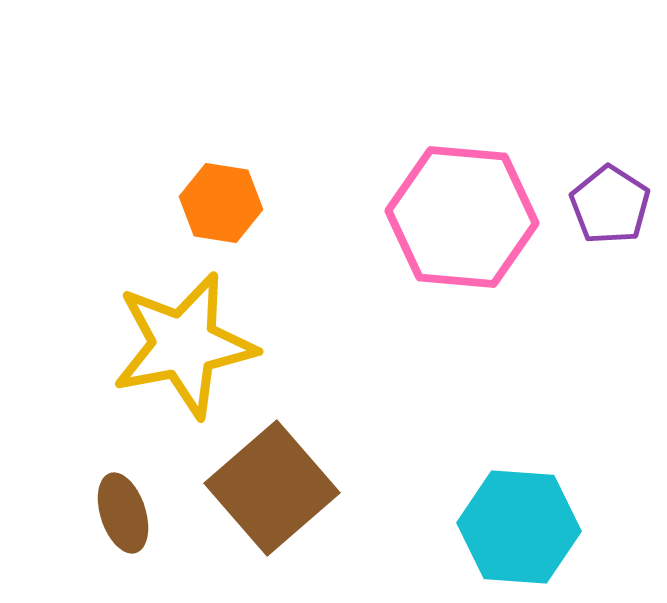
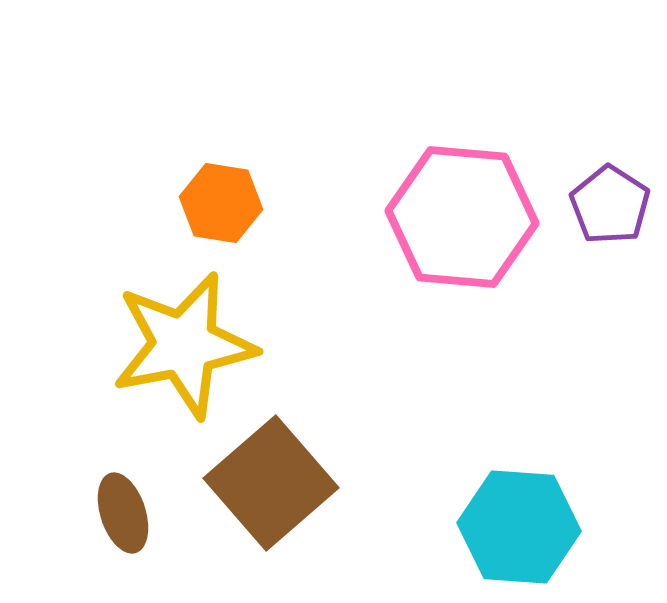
brown square: moved 1 px left, 5 px up
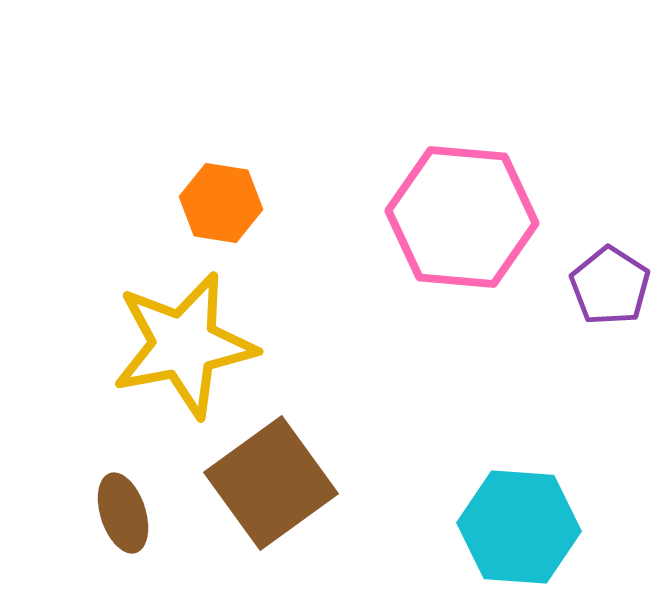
purple pentagon: moved 81 px down
brown square: rotated 5 degrees clockwise
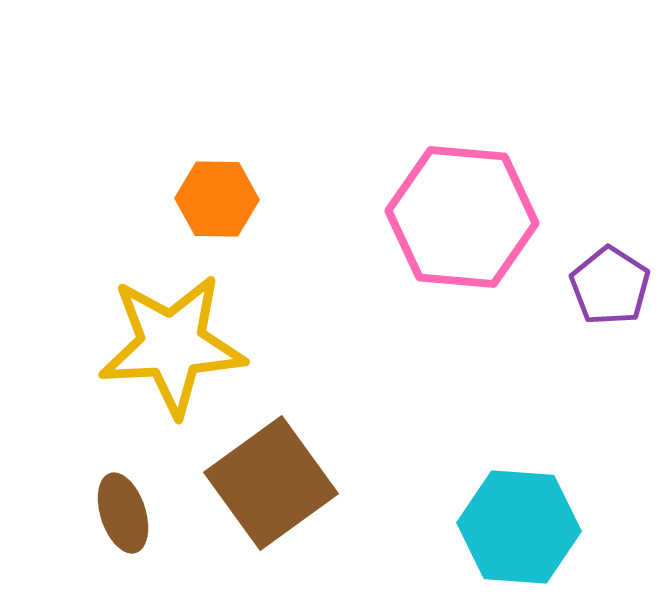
orange hexagon: moved 4 px left, 4 px up; rotated 8 degrees counterclockwise
yellow star: moved 12 px left; rotated 8 degrees clockwise
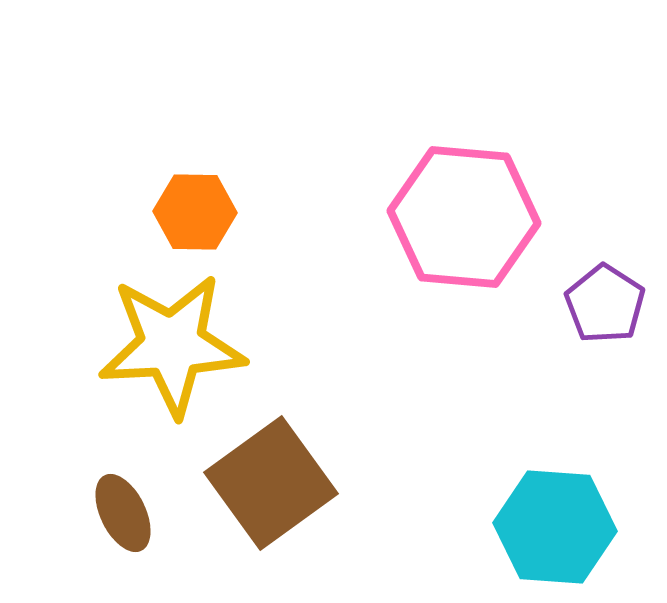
orange hexagon: moved 22 px left, 13 px down
pink hexagon: moved 2 px right
purple pentagon: moved 5 px left, 18 px down
brown ellipse: rotated 8 degrees counterclockwise
cyan hexagon: moved 36 px right
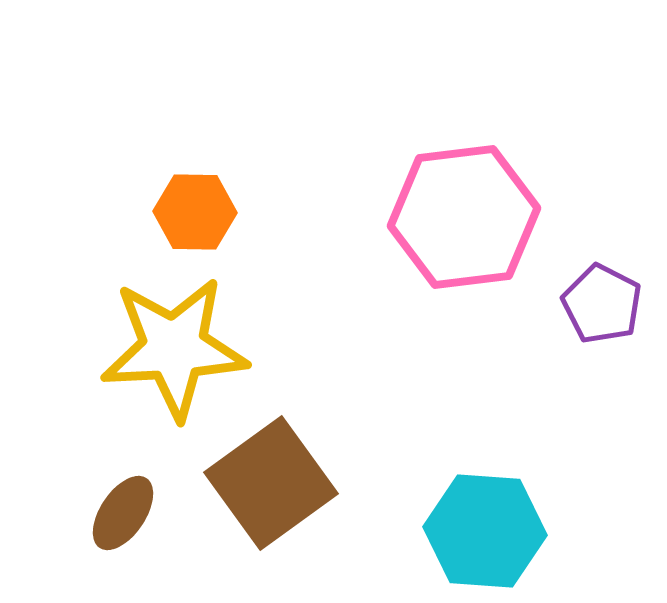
pink hexagon: rotated 12 degrees counterclockwise
purple pentagon: moved 3 px left; rotated 6 degrees counterclockwise
yellow star: moved 2 px right, 3 px down
brown ellipse: rotated 60 degrees clockwise
cyan hexagon: moved 70 px left, 4 px down
